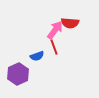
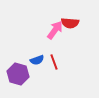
red line: moved 15 px down
blue semicircle: moved 4 px down
purple hexagon: rotated 20 degrees counterclockwise
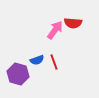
red semicircle: moved 3 px right
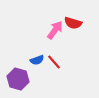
red semicircle: rotated 12 degrees clockwise
red line: rotated 21 degrees counterclockwise
purple hexagon: moved 5 px down
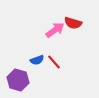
pink arrow: rotated 18 degrees clockwise
purple hexagon: moved 1 px down
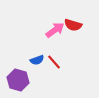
red semicircle: moved 2 px down
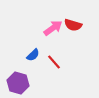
pink arrow: moved 2 px left, 2 px up
blue semicircle: moved 4 px left, 5 px up; rotated 24 degrees counterclockwise
purple hexagon: moved 3 px down
